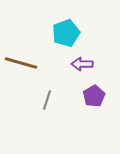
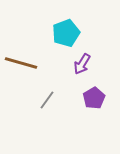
purple arrow: rotated 60 degrees counterclockwise
purple pentagon: moved 2 px down
gray line: rotated 18 degrees clockwise
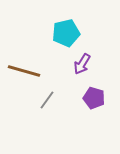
cyan pentagon: rotated 8 degrees clockwise
brown line: moved 3 px right, 8 px down
purple pentagon: rotated 25 degrees counterclockwise
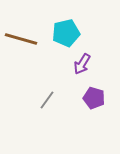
brown line: moved 3 px left, 32 px up
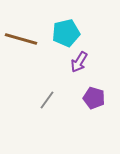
purple arrow: moved 3 px left, 2 px up
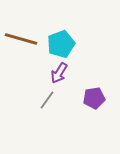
cyan pentagon: moved 5 px left, 11 px down; rotated 8 degrees counterclockwise
purple arrow: moved 20 px left, 11 px down
purple pentagon: rotated 25 degrees counterclockwise
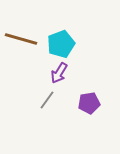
purple pentagon: moved 5 px left, 5 px down
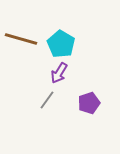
cyan pentagon: rotated 20 degrees counterclockwise
purple pentagon: rotated 10 degrees counterclockwise
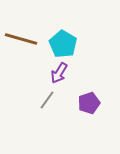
cyan pentagon: moved 2 px right
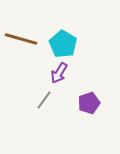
gray line: moved 3 px left
